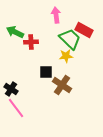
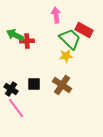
green arrow: moved 3 px down
red cross: moved 4 px left, 1 px up
black square: moved 12 px left, 12 px down
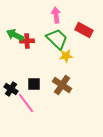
green trapezoid: moved 13 px left
pink line: moved 10 px right, 5 px up
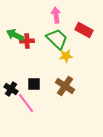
brown cross: moved 3 px right, 1 px down
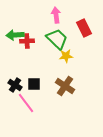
red rectangle: moved 2 px up; rotated 36 degrees clockwise
green arrow: rotated 30 degrees counterclockwise
black cross: moved 4 px right, 4 px up
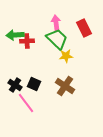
pink arrow: moved 8 px down
black square: rotated 24 degrees clockwise
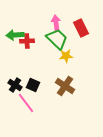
red rectangle: moved 3 px left
black square: moved 1 px left, 1 px down
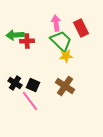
green trapezoid: moved 4 px right, 2 px down
black cross: moved 2 px up
pink line: moved 4 px right, 2 px up
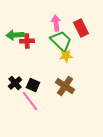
black cross: rotated 16 degrees clockwise
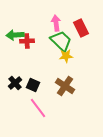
pink line: moved 8 px right, 7 px down
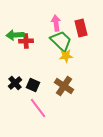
red rectangle: rotated 12 degrees clockwise
red cross: moved 1 px left
brown cross: moved 1 px left
